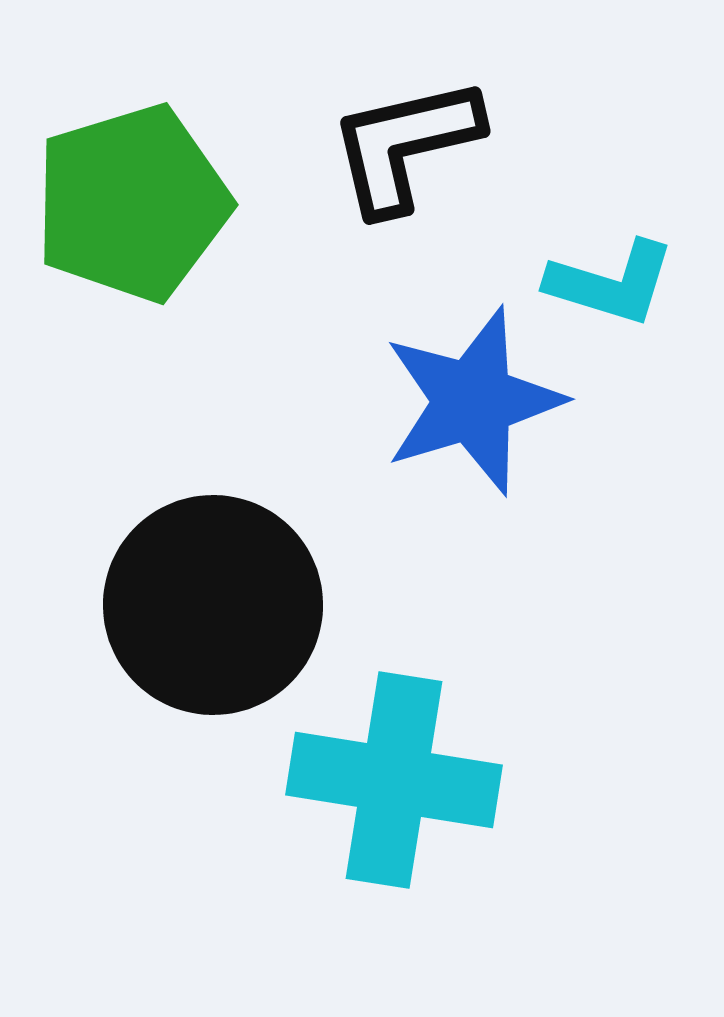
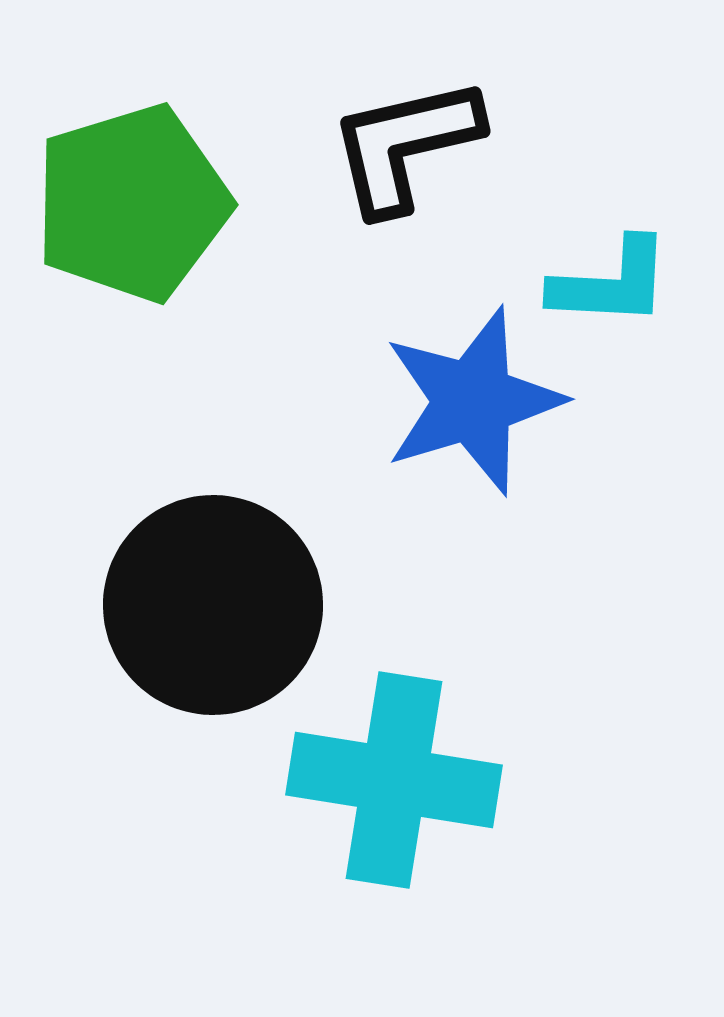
cyan L-shape: rotated 14 degrees counterclockwise
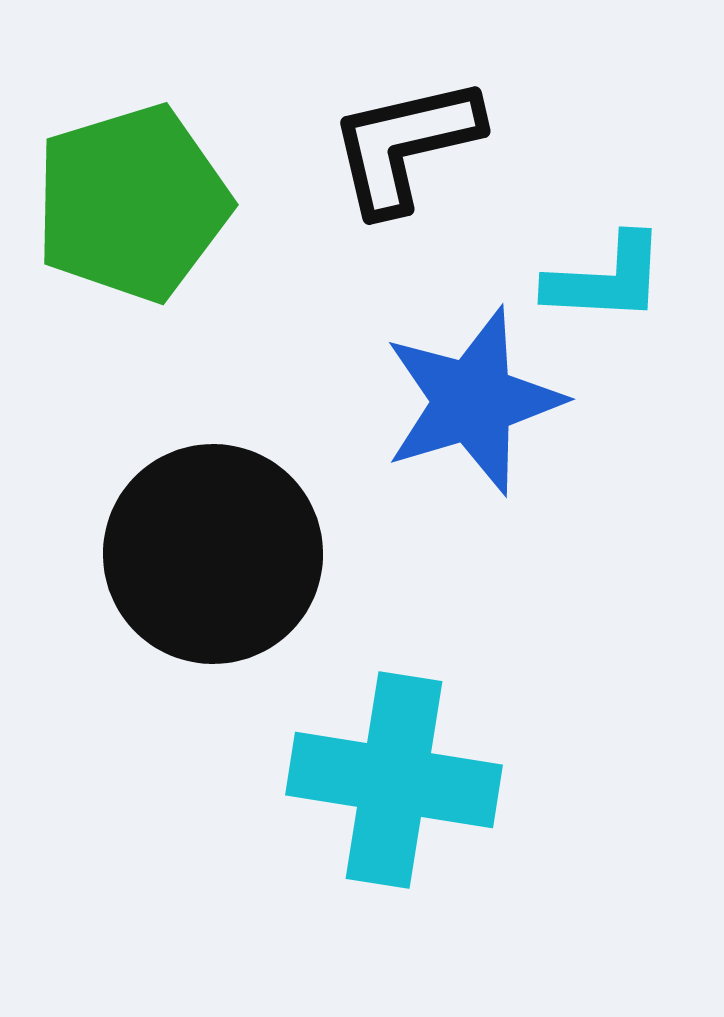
cyan L-shape: moved 5 px left, 4 px up
black circle: moved 51 px up
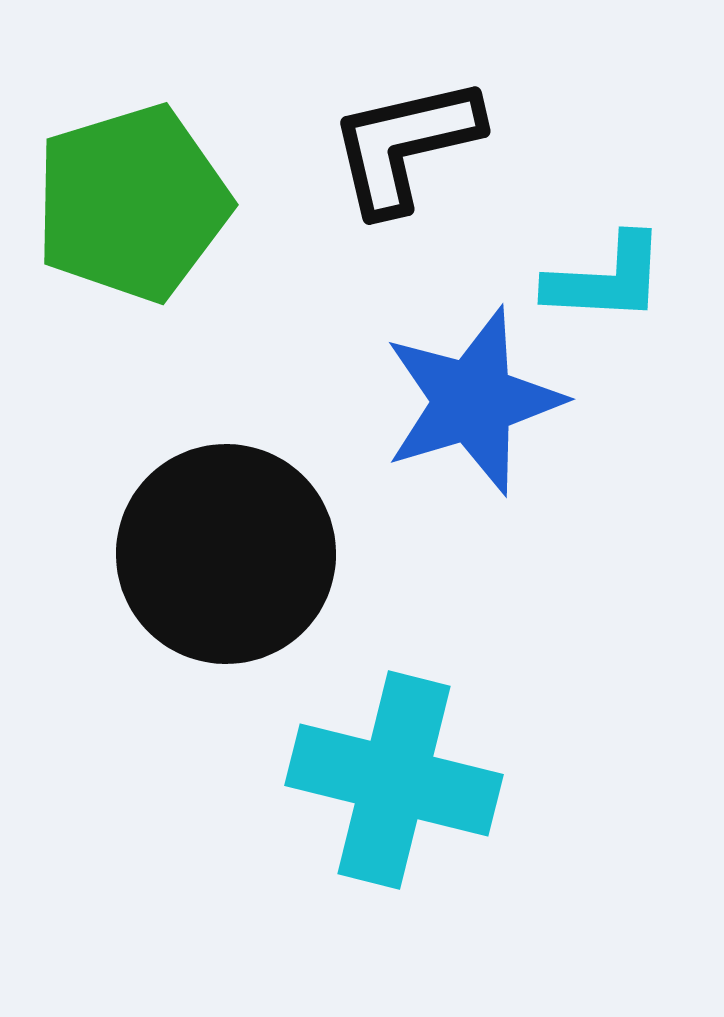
black circle: moved 13 px right
cyan cross: rotated 5 degrees clockwise
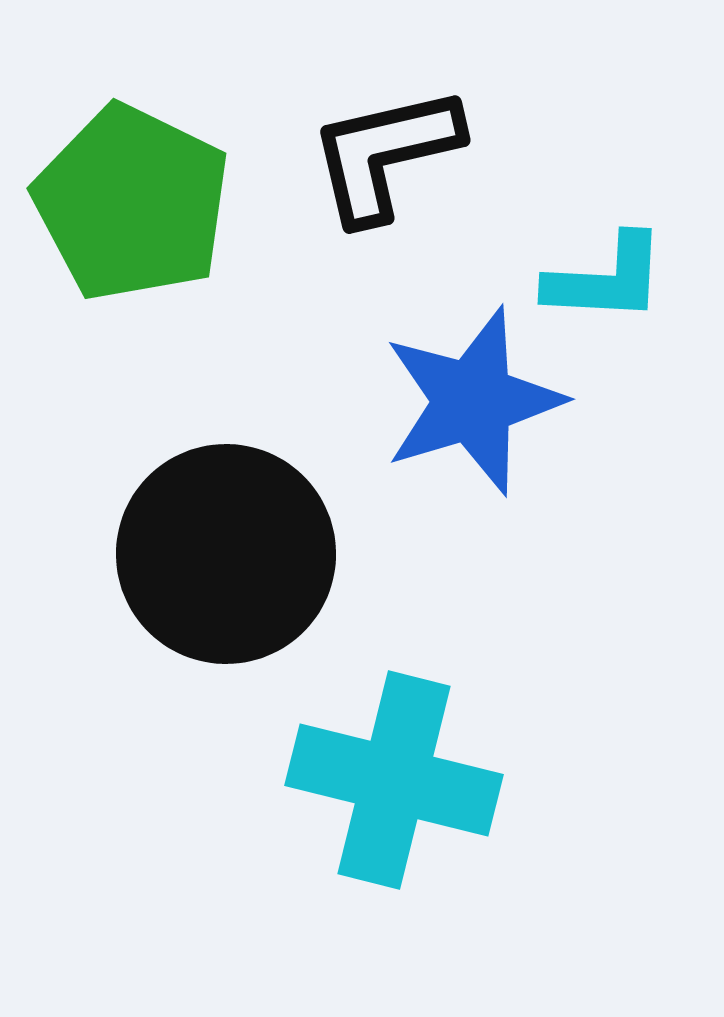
black L-shape: moved 20 px left, 9 px down
green pentagon: rotated 29 degrees counterclockwise
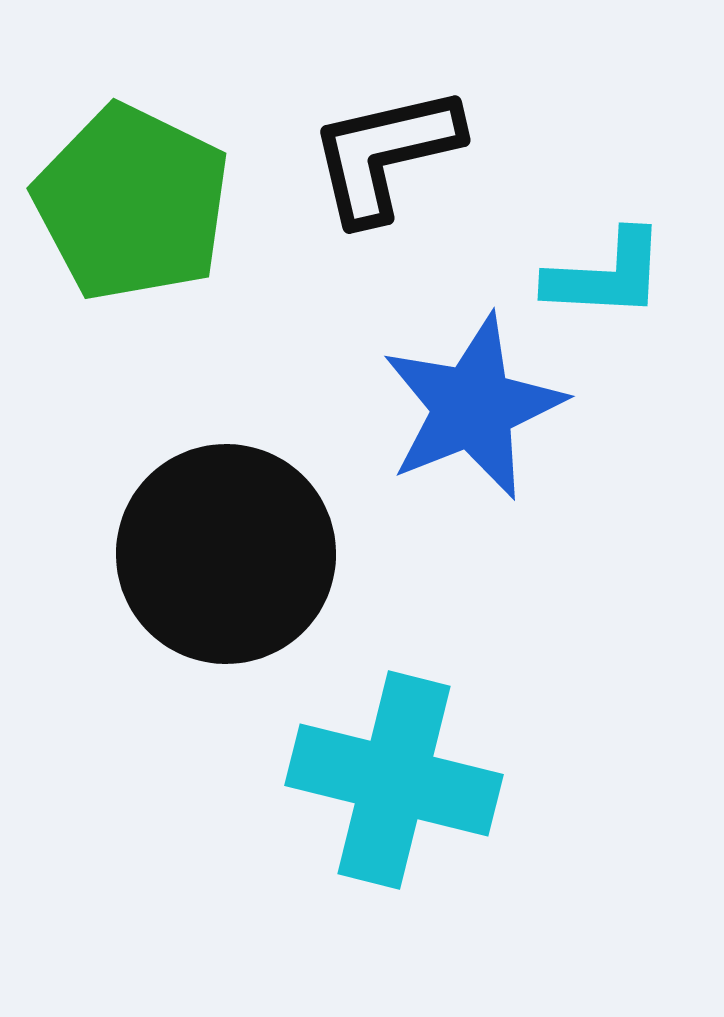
cyan L-shape: moved 4 px up
blue star: moved 6 px down; rotated 5 degrees counterclockwise
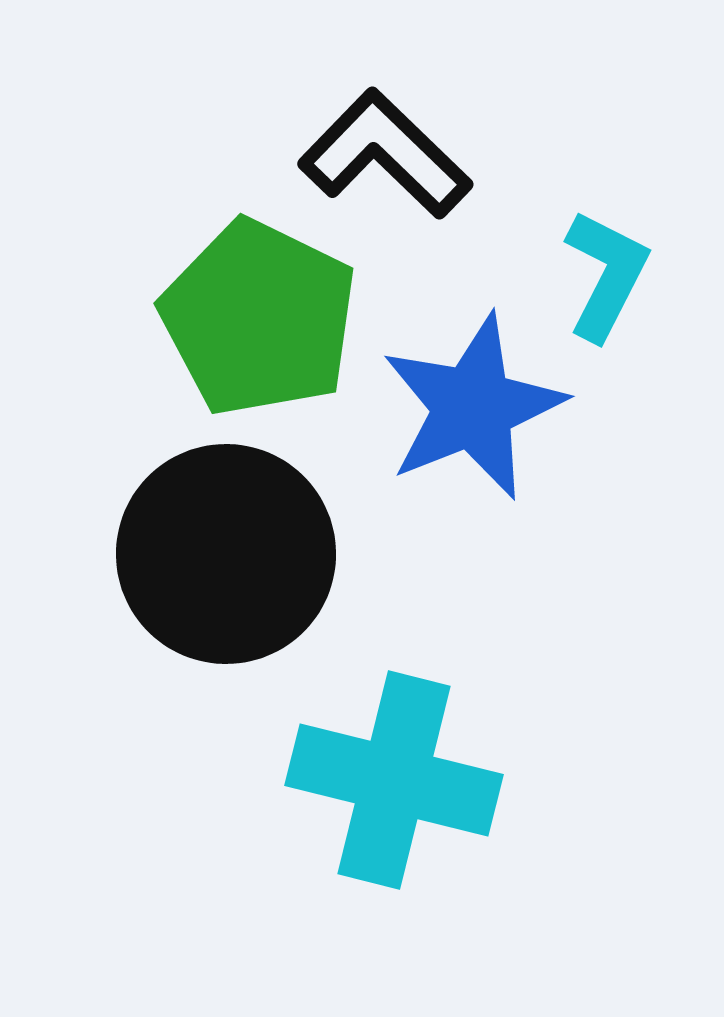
black L-shape: rotated 57 degrees clockwise
green pentagon: moved 127 px right, 115 px down
cyan L-shape: rotated 66 degrees counterclockwise
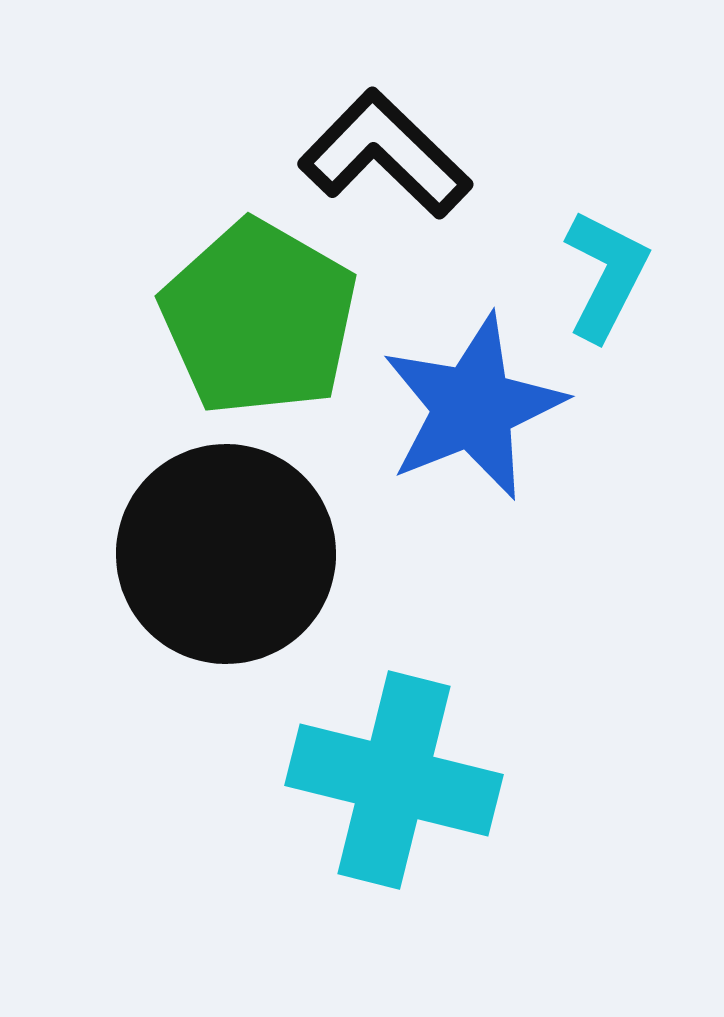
green pentagon: rotated 4 degrees clockwise
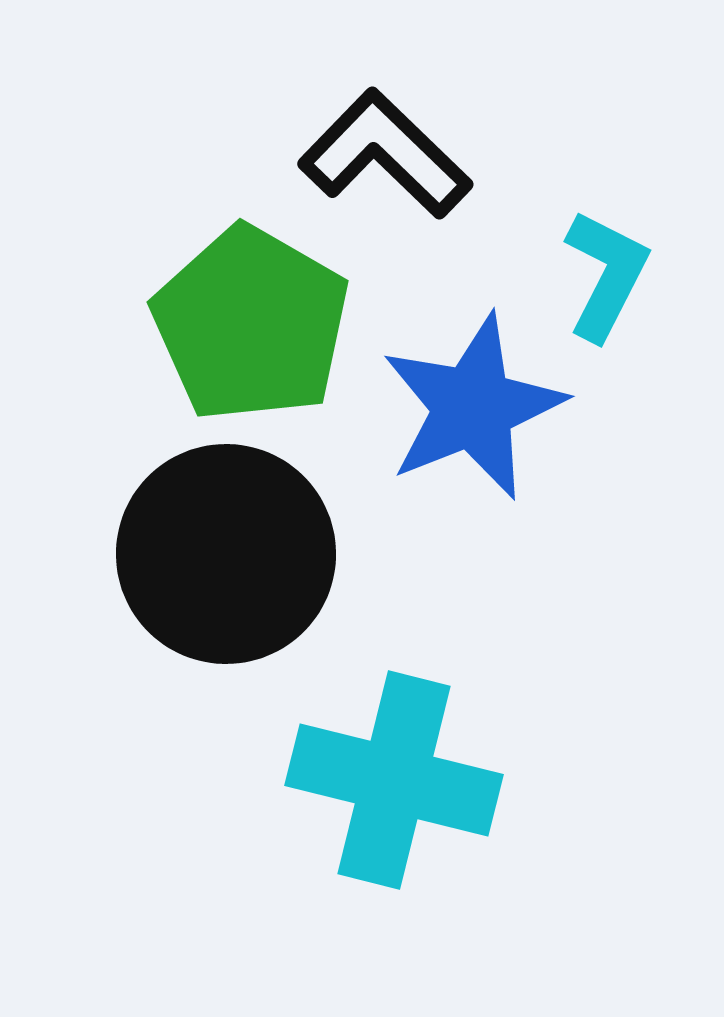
green pentagon: moved 8 px left, 6 px down
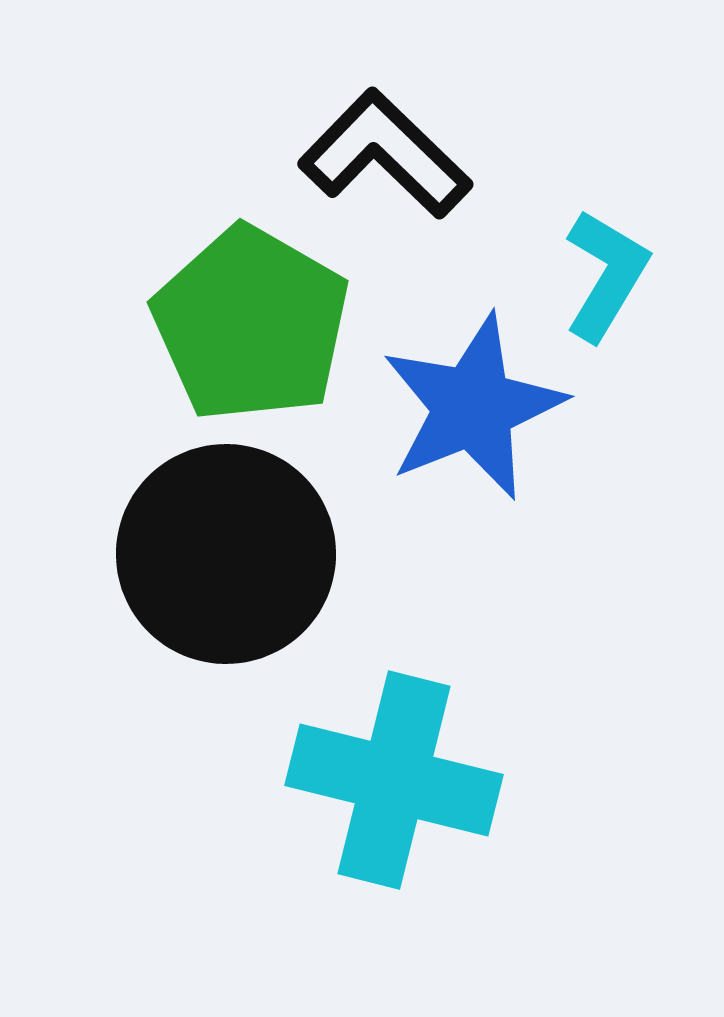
cyan L-shape: rotated 4 degrees clockwise
